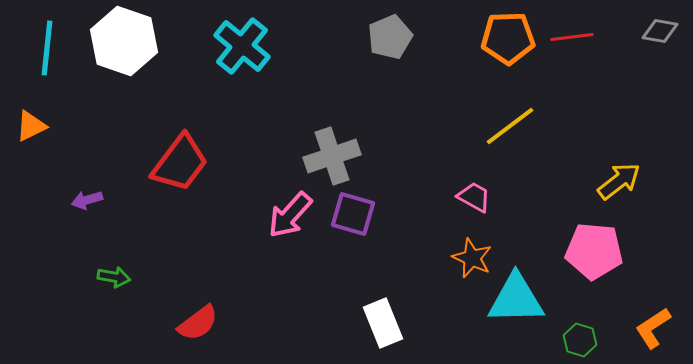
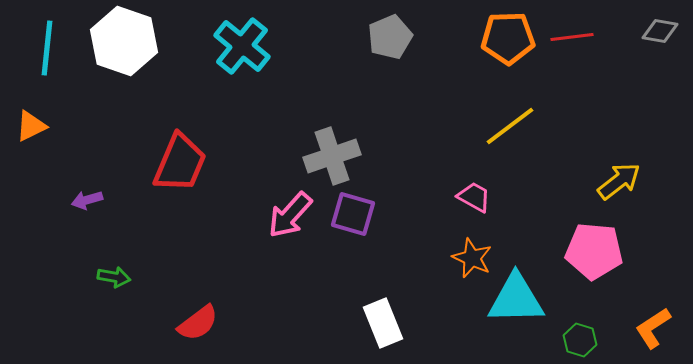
red trapezoid: rotated 14 degrees counterclockwise
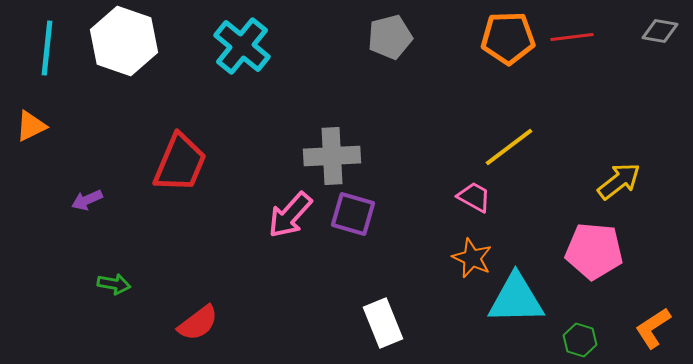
gray pentagon: rotated 9 degrees clockwise
yellow line: moved 1 px left, 21 px down
gray cross: rotated 16 degrees clockwise
purple arrow: rotated 8 degrees counterclockwise
green arrow: moved 7 px down
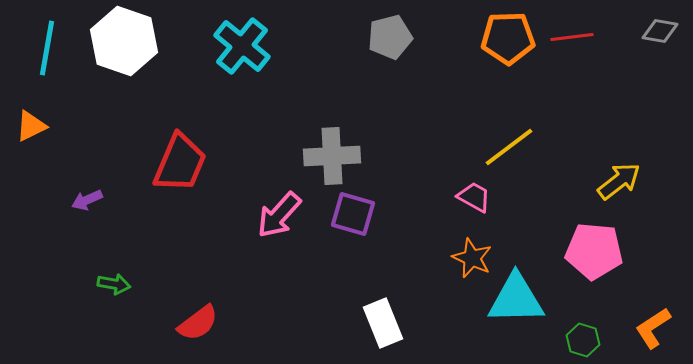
cyan line: rotated 4 degrees clockwise
pink arrow: moved 11 px left
green hexagon: moved 3 px right
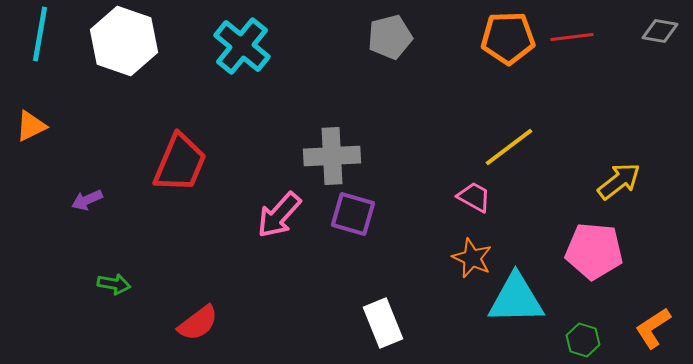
cyan line: moved 7 px left, 14 px up
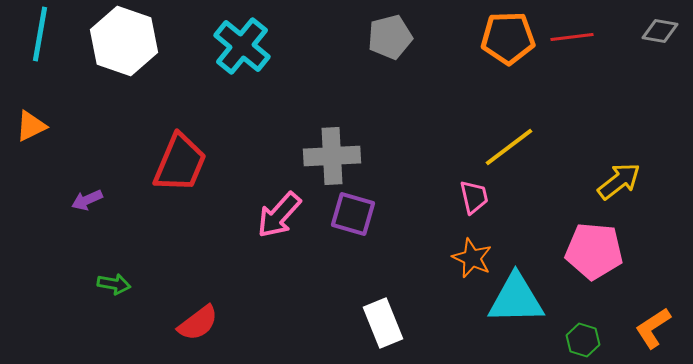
pink trapezoid: rotated 48 degrees clockwise
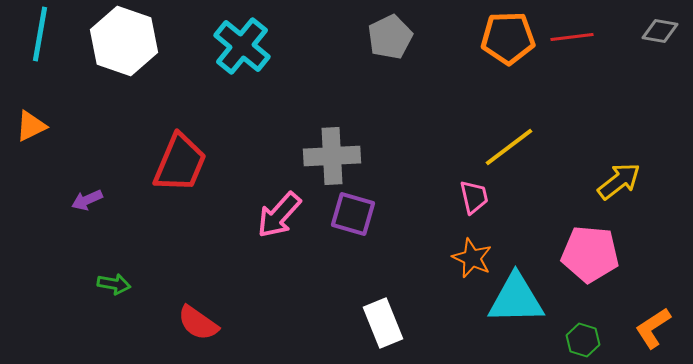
gray pentagon: rotated 12 degrees counterclockwise
pink pentagon: moved 4 px left, 3 px down
red semicircle: rotated 72 degrees clockwise
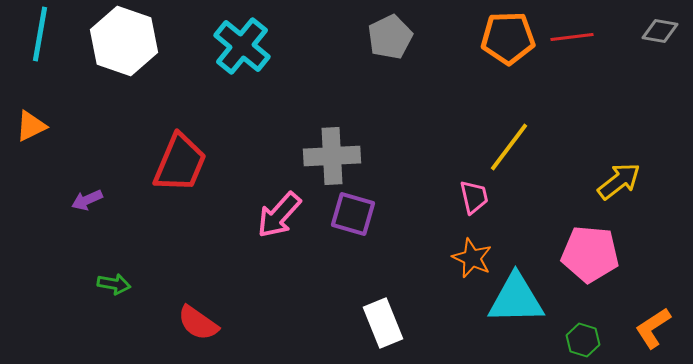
yellow line: rotated 16 degrees counterclockwise
